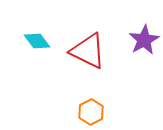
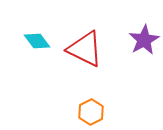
red triangle: moved 3 px left, 2 px up
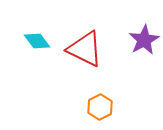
orange hexagon: moved 9 px right, 5 px up
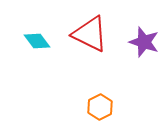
purple star: moved 2 px down; rotated 24 degrees counterclockwise
red triangle: moved 5 px right, 15 px up
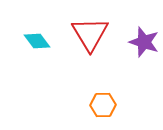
red triangle: rotated 33 degrees clockwise
orange hexagon: moved 3 px right, 2 px up; rotated 25 degrees clockwise
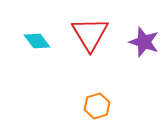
orange hexagon: moved 6 px left, 1 px down; rotated 15 degrees counterclockwise
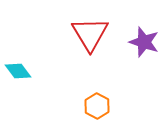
cyan diamond: moved 19 px left, 30 px down
orange hexagon: rotated 15 degrees counterclockwise
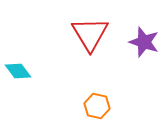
orange hexagon: rotated 15 degrees counterclockwise
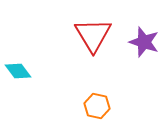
red triangle: moved 3 px right, 1 px down
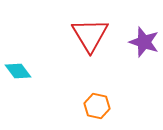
red triangle: moved 3 px left
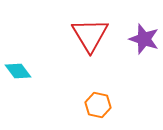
purple star: moved 3 px up
orange hexagon: moved 1 px right, 1 px up
